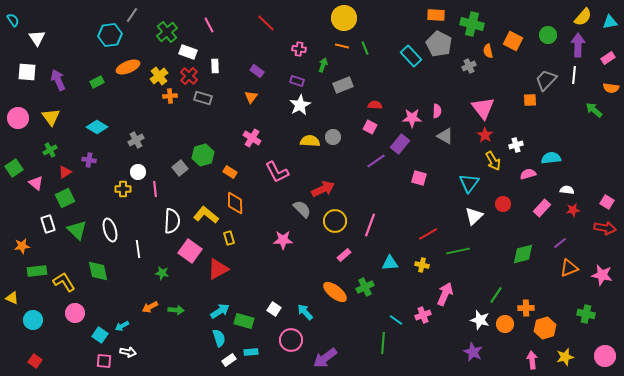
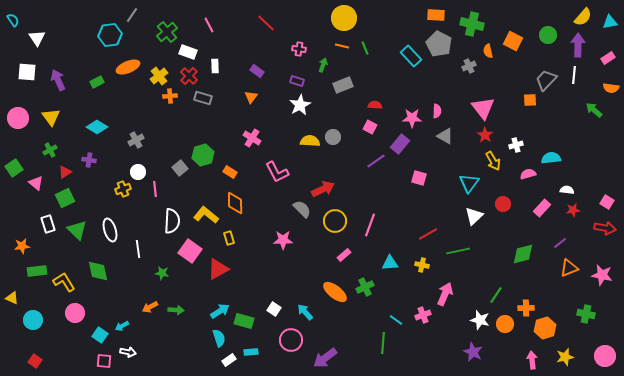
yellow cross at (123, 189): rotated 21 degrees counterclockwise
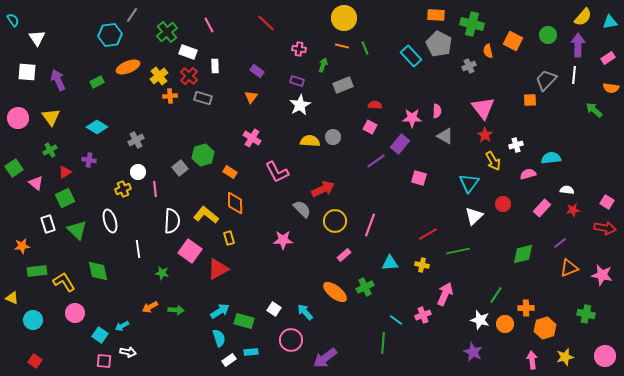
white ellipse at (110, 230): moved 9 px up
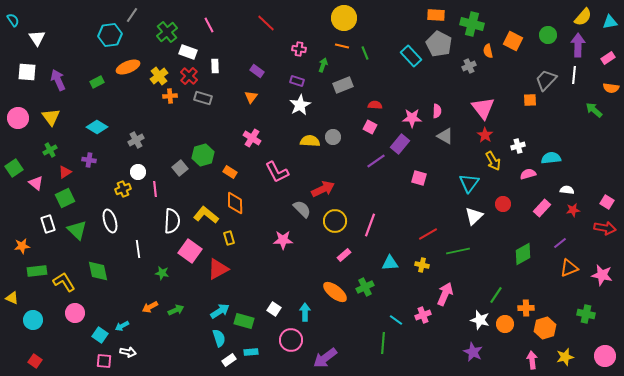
green line at (365, 48): moved 5 px down
white cross at (516, 145): moved 2 px right, 1 px down
green diamond at (523, 254): rotated 15 degrees counterclockwise
green arrow at (176, 310): rotated 28 degrees counterclockwise
cyan arrow at (305, 312): rotated 42 degrees clockwise
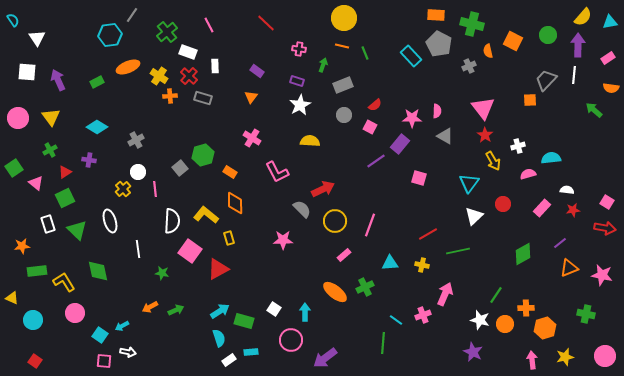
yellow cross at (159, 76): rotated 18 degrees counterclockwise
red semicircle at (375, 105): rotated 136 degrees clockwise
gray circle at (333, 137): moved 11 px right, 22 px up
yellow cross at (123, 189): rotated 21 degrees counterclockwise
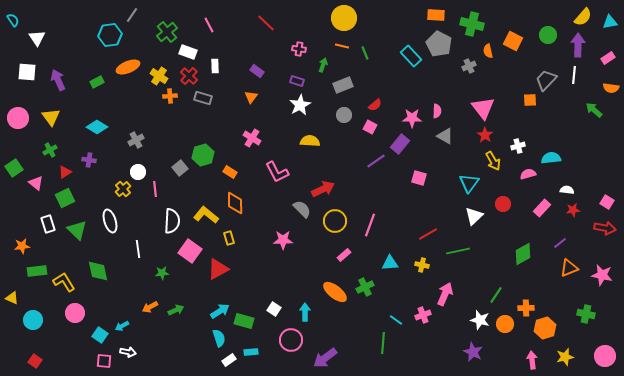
green star at (162, 273): rotated 16 degrees counterclockwise
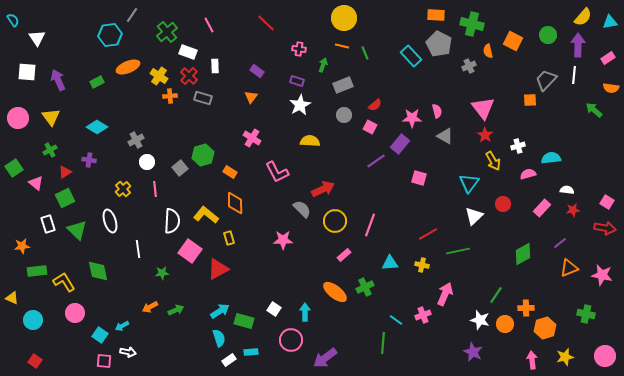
pink semicircle at (437, 111): rotated 16 degrees counterclockwise
white circle at (138, 172): moved 9 px right, 10 px up
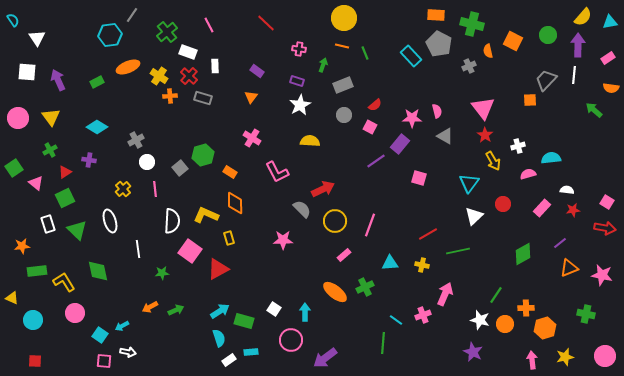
yellow L-shape at (206, 215): rotated 15 degrees counterclockwise
red square at (35, 361): rotated 32 degrees counterclockwise
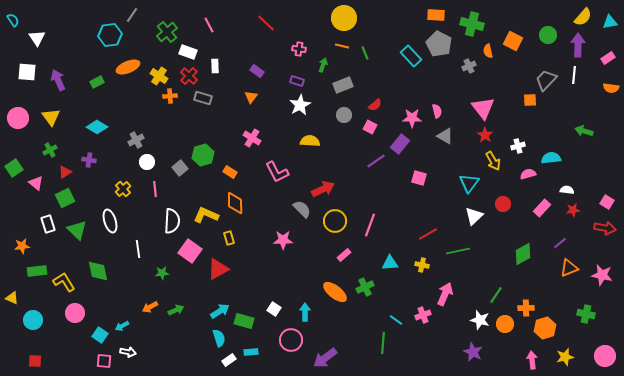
green arrow at (594, 110): moved 10 px left, 21 px down; rotated 24 degrees counterclockwise
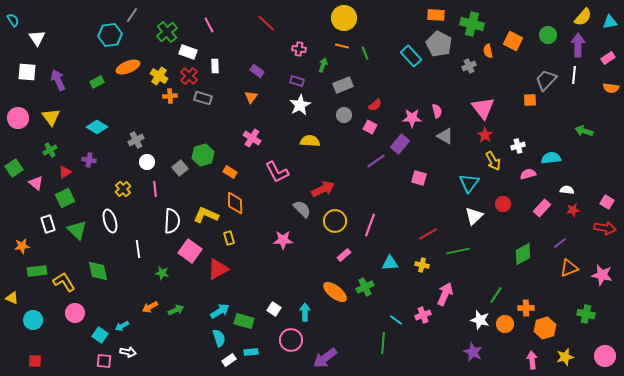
green star at (162, 273): rotated 16 degrees clockwise
